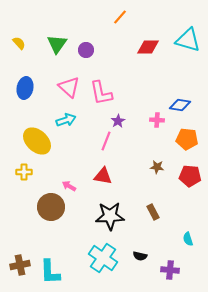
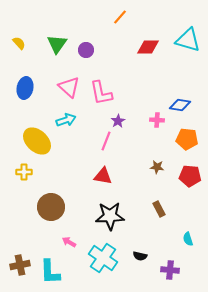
pink arrow: moved 56 px down
brown rectangle: moved 6 px right, 3 px up
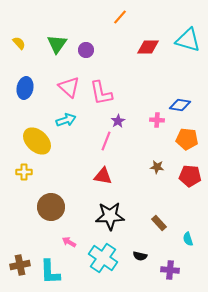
brown rectangle: moved 14 px down; rotated 14 degrees counterclockwise
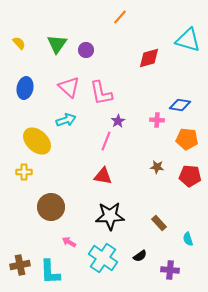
red diamond: moved 1 px right, 11 px down; rotated 15 degrees counterclockwise
black semicircle: rotated 48 degrees counterclockwise
